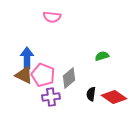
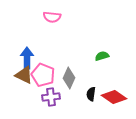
gray diamond: rotated 25 degrees counterclockwise
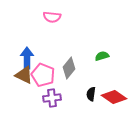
gray diamond: moved 10 px up; rotated 15 degrees clockwise
purple cross: moved 1 px right, 1 px down
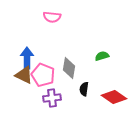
gray diamond: rotated 30 degrees counterclockwise
black semicircle: moved 7 px left, 5 px up
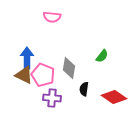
green semicircle: rotated 144 degrees clockwise
purple cross: rotated 12 degrees clockwise
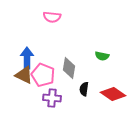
green semicircle: rotated 64 degrees clockwise
red diamond: moved 1 px left, 3 px up
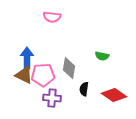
pink pentagon: rotated 25 degrees counterclockwise
red diamond: moved 1 px right, 1 px down
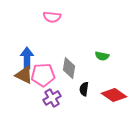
purple cross: rotated 36 degrees counterclockwise
